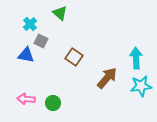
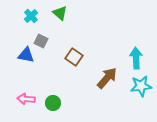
cyan cross: moved 1 px right, 8 px up
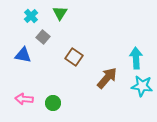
green triangle: rotated 21 degrees clockwise
gray square: moved 2 px right, 4 px up; rotated 16 degrees clockwise
blue triangle: moved 3 px left
cyan star: moved 1 px right; rotated 15 degrees clockwise
pink arrow: moved 2 px left
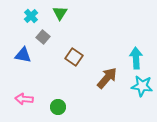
green circle: moved 5 px right, 4 px down
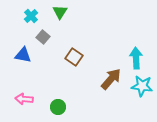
green triangle: moved 1 px up
brown arrow: moved 4 px right, 1 px down
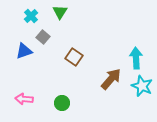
blue triangle: moved 1 px right, 4 px up; rotated 30 degrees counterclockwise
cyan star: rotated 15 degrees clockwise
green circle: moved 4 px right, 4 px up
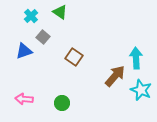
green triangle: rotated 28 degrees counterclockwise
brown arrow: moved 4 px right, 3 px up
cyan star: moved 1 px left, 4 px down
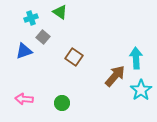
cyan cross: moved 2 px down; rotated 24 degrees clockwise
cyan star: rotated 15 degrees clockwise
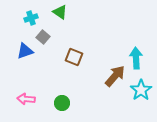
blue triangle: moved 1 px right
brown square: rotated 12 degrees counterclockwise
pink arrow: moved 2 px right
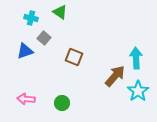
cyan cross: rotated 32 degrees clockwise
gray square: moved 1 px right, 1 px down
cyan star: moved 3 px left, 1 px down
